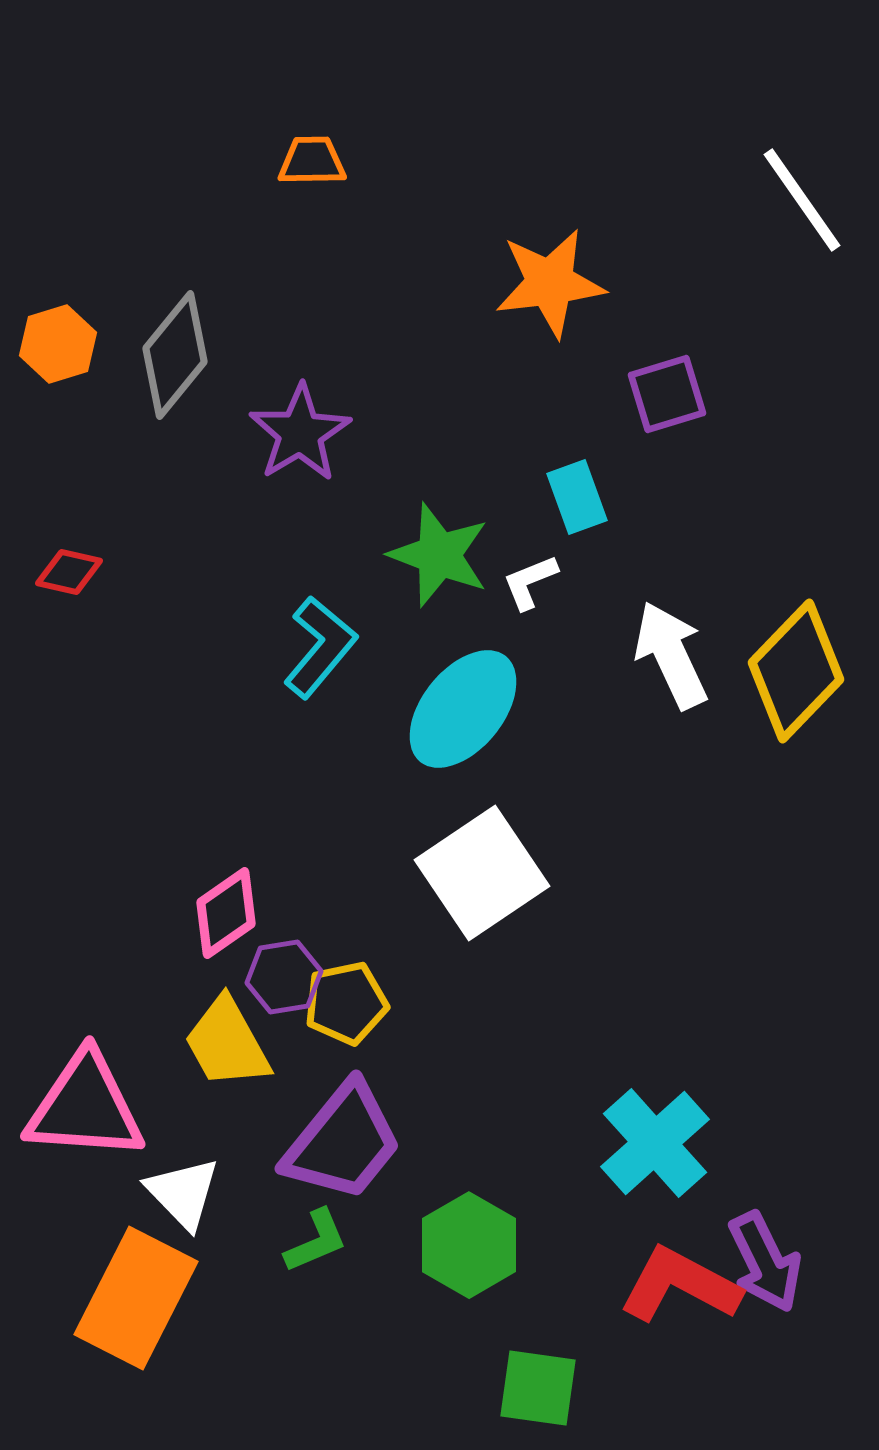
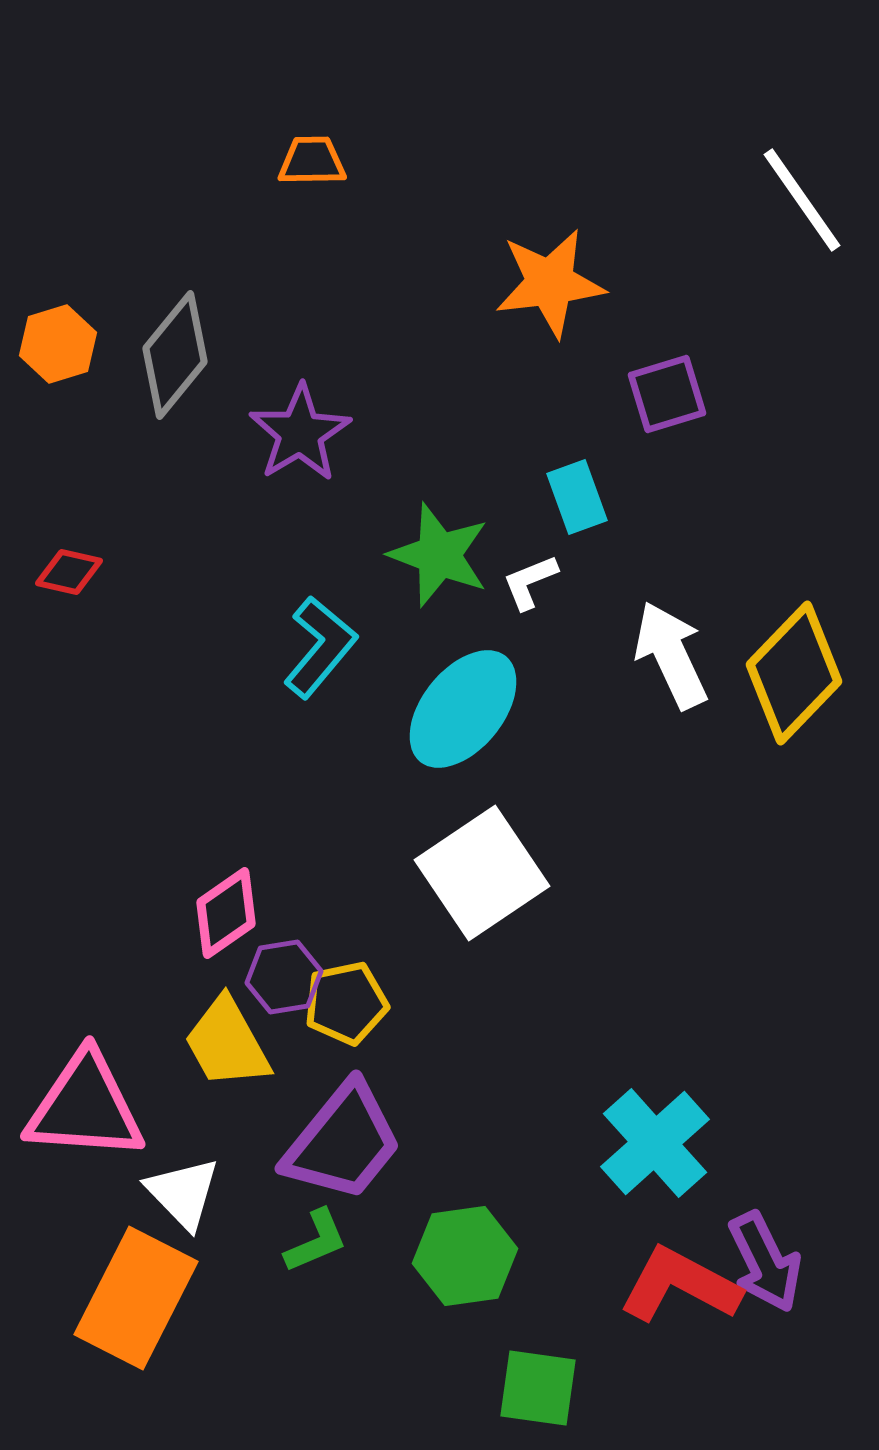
yellow diamond: moved 2 px left, 2 px down
green hexagon: moved 4 px left, 11 px down; rotated 22 degrees clockwise
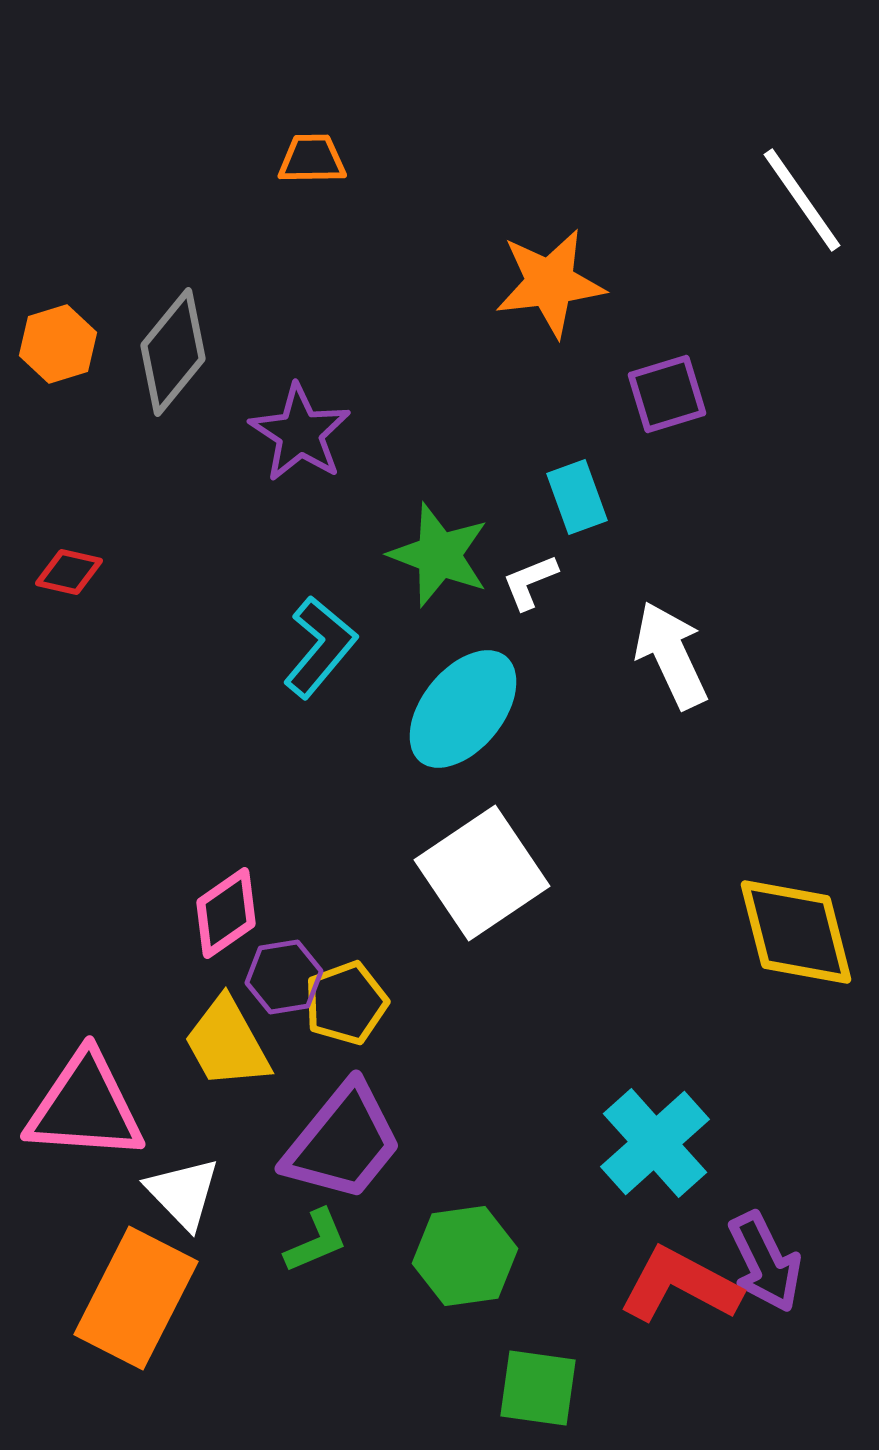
orange trapezoid: moved 2 px up
gray diamond: moved 2 px left, 3 px up
purple star: rotated 8 degrees counterclockwise
yellow diamond: moved 2 px right, 259 px down; rotated 58 degrees counterclockwise
yellow pentagon: rotated 8 degrees counterclockwise
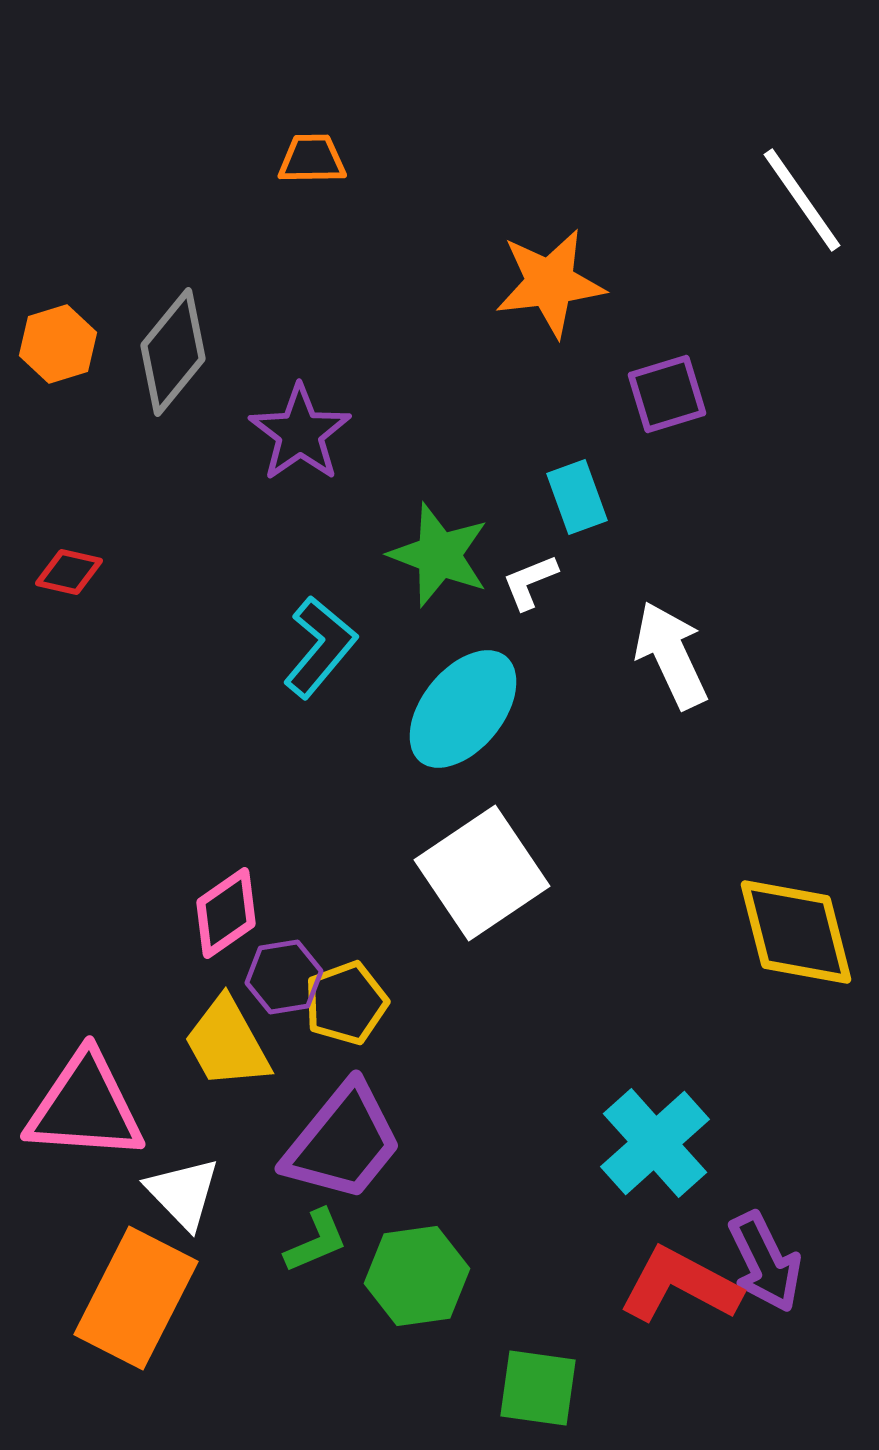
purple star: rotated 4 degrees clockwise
green hexagon: moved 48 px left, 20 px down
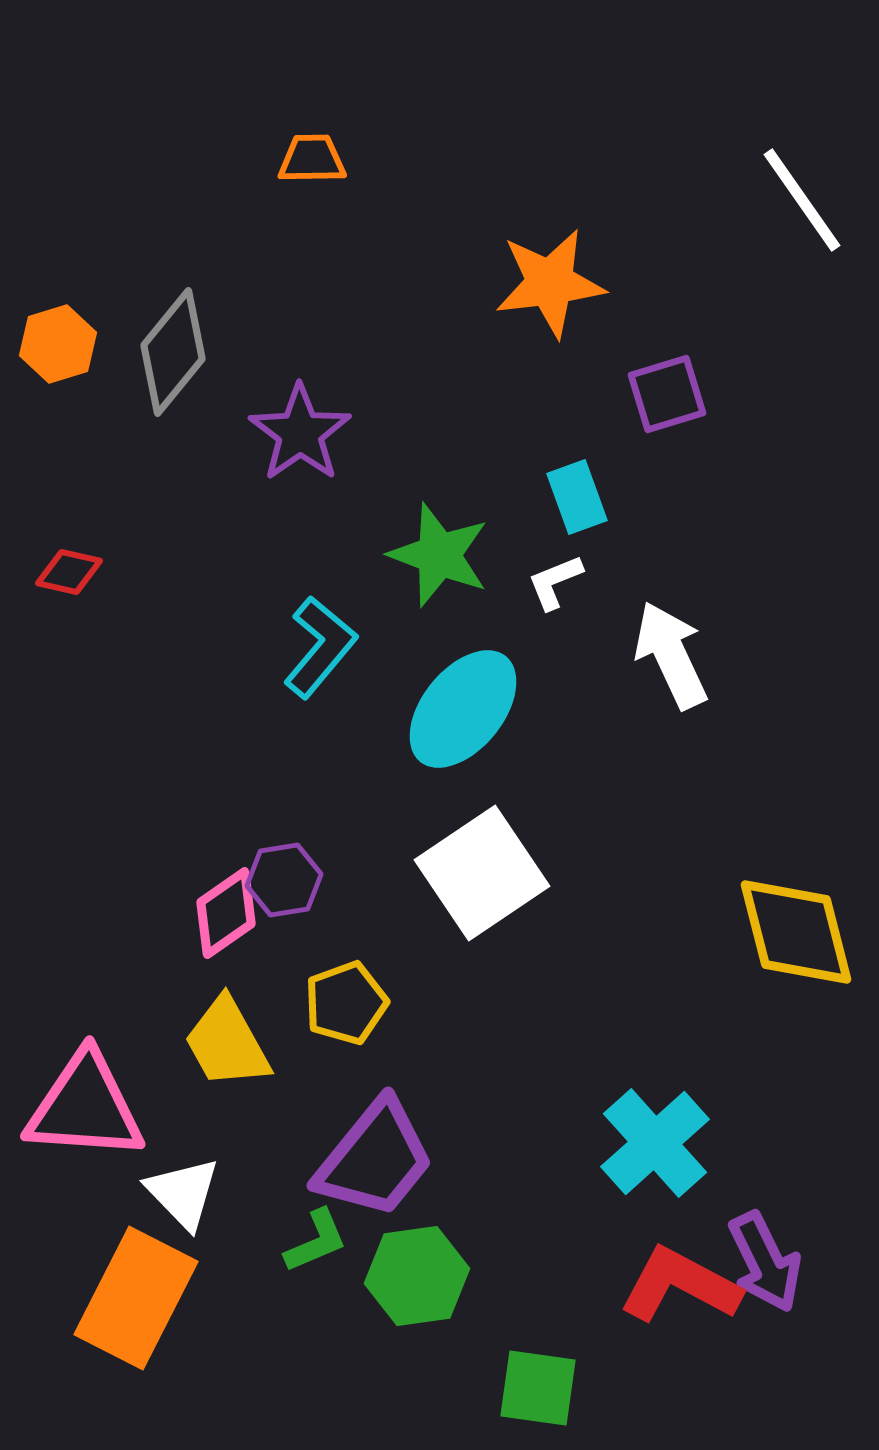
white L-shape: moved 25 px right
purple hexagon: moved 97 px up
purple trapezoid: moved 32 px right, 17 px down
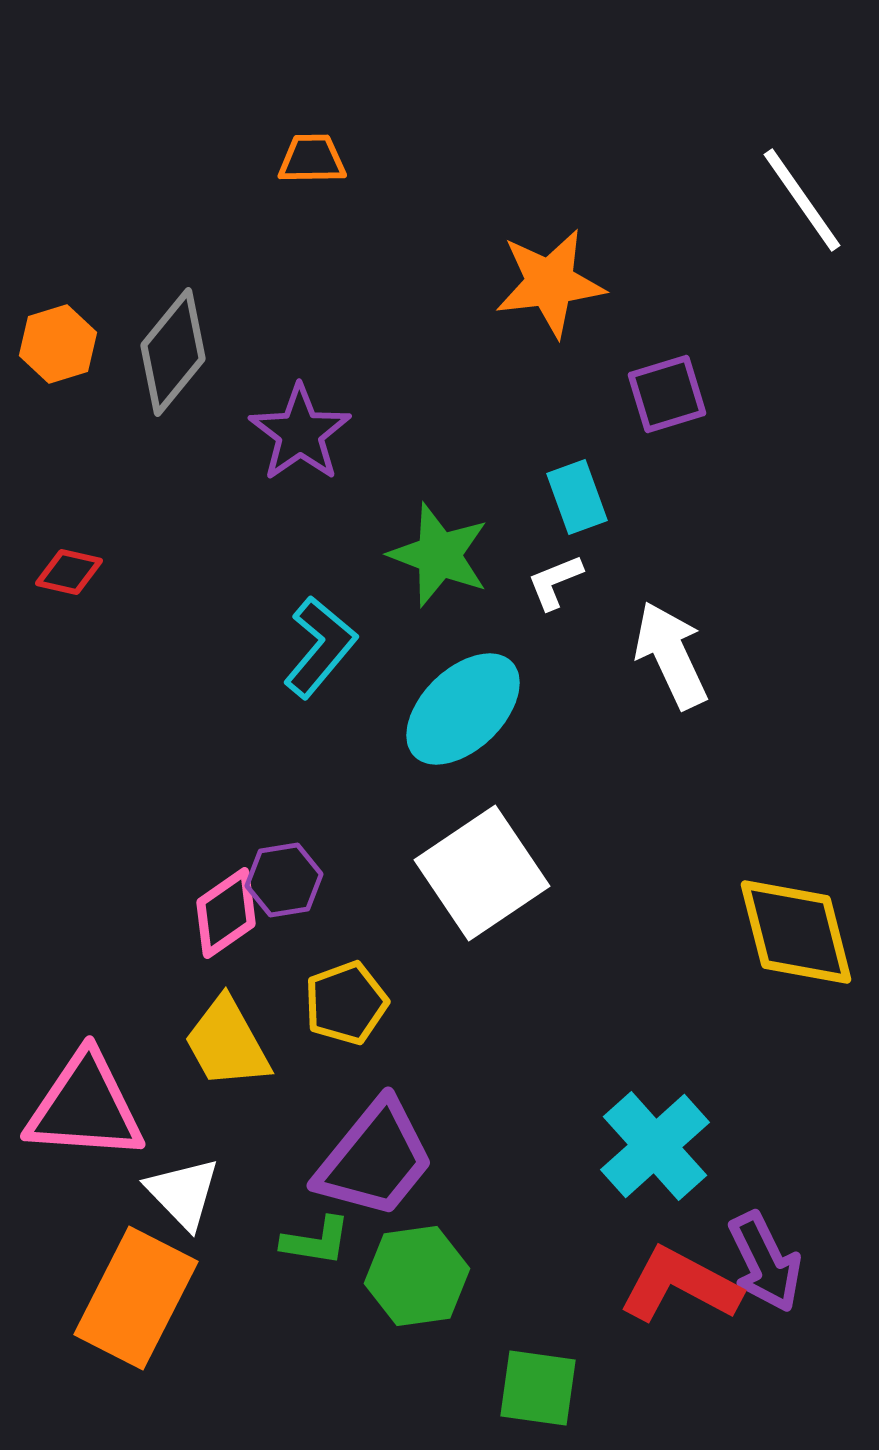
cyan ellipse: rotated 7 degrees clockwise
cyan cross: moved 3 px down
green L-shape: rotated 32 degrees clockwise
